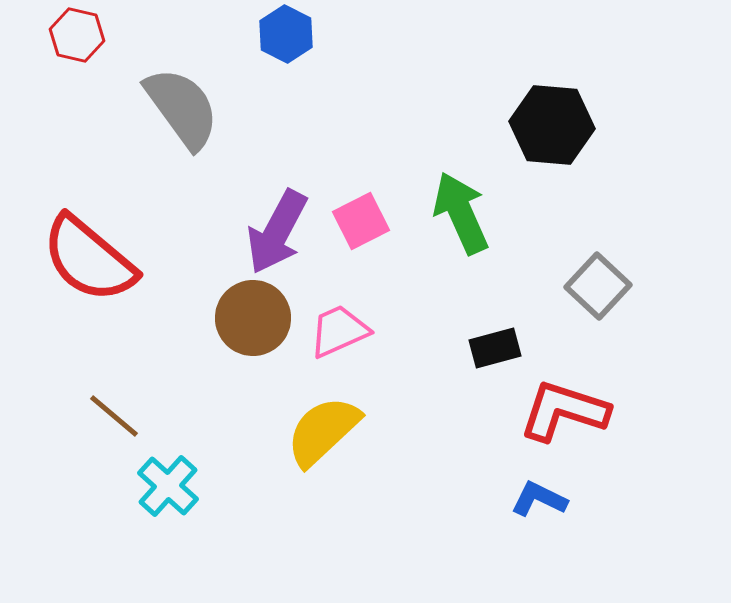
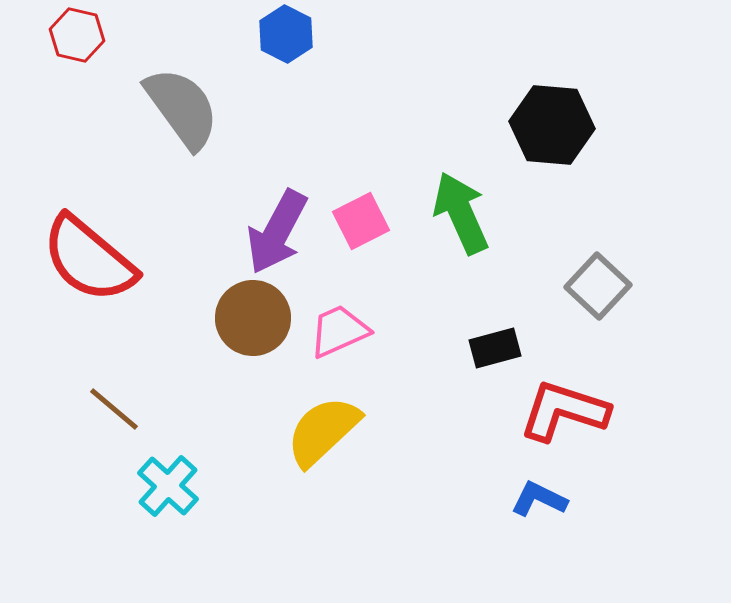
brown line: moved 7 px up
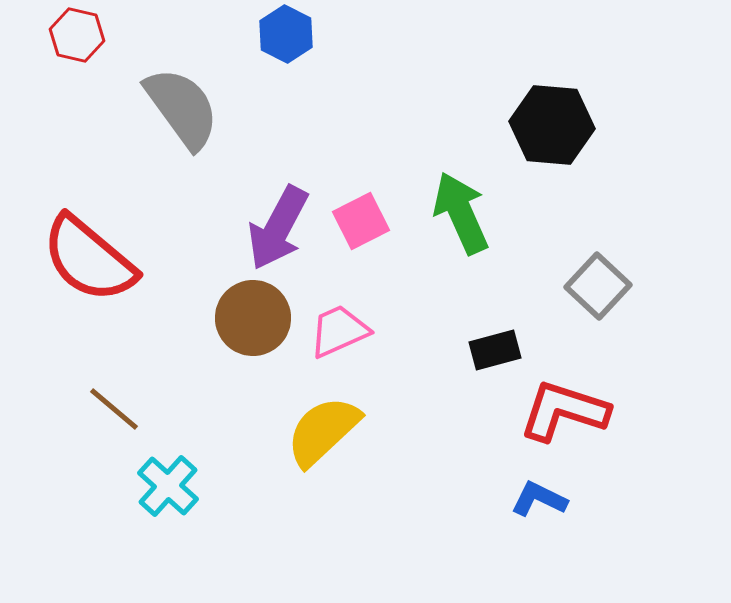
purple arrow: moved 1 px right, 4 px up
black rectangle: moved 2 px down
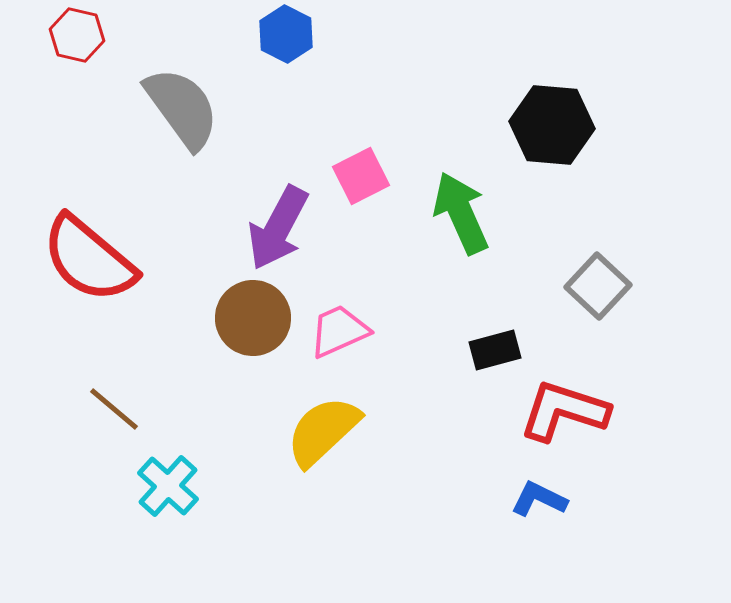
pink square: moved 45 px up
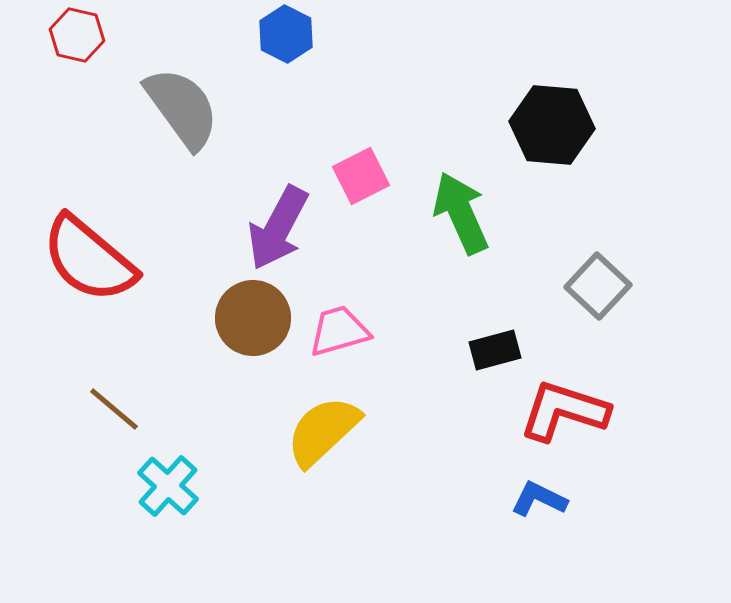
pink trapezoid: rotated 8 degrees clockwise
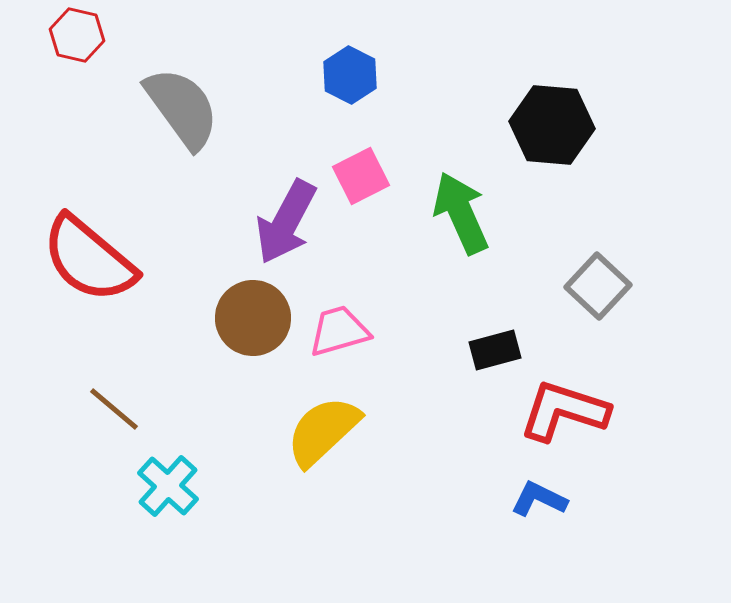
blue hexagon: moved 64 px right, 41 px down
purple arrow: moved 8 px right, 6 px up
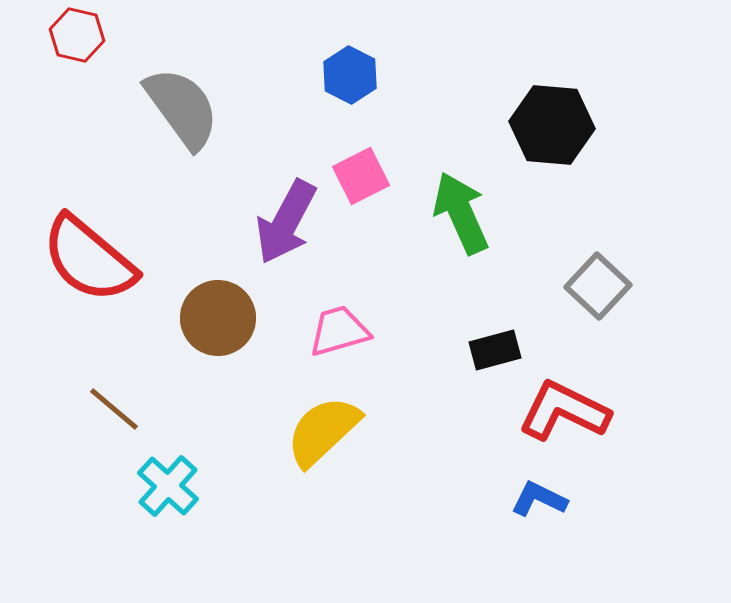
brown circle: moved 35 px left
red L-shape: rotated 8 degrees clockwise
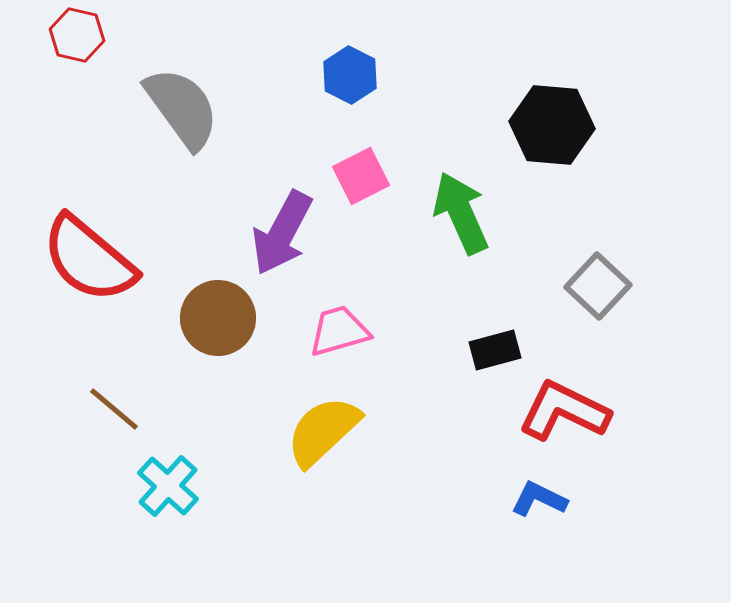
purple arrow: moved 4 px left, 11 px down
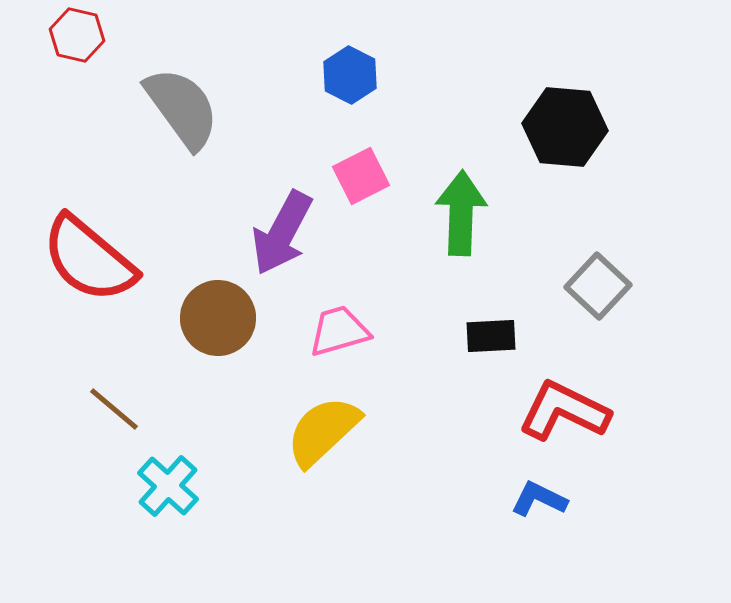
black hexagon: moved 13 px right, 2 px down
green arrow: rotated 26 degrees clockwise
black rectangle: moved 4 px left, 14 px up; rotated 12 degrees clockwise
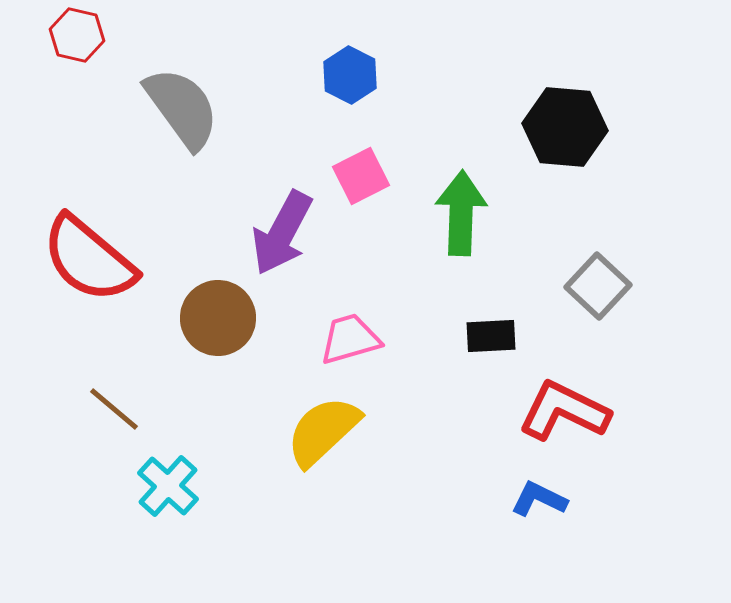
pink trapezoid: moved 11 px right, 8 px down
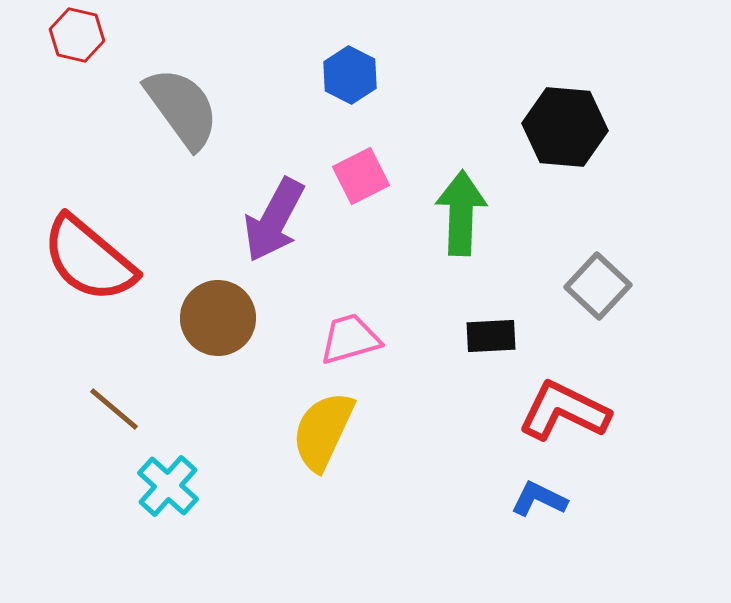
purple arrow: moved 8 px left, 13 px up
yellow semicircle: rotated 22 degrees counterclockwise
